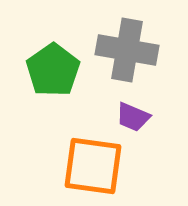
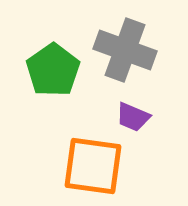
gray cross: moved 2 px left; rotated 10 degrees clockwise
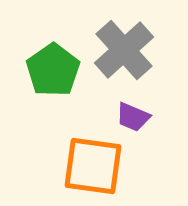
gray cross: moved 1 px left; rotated 28 degrees clockwise
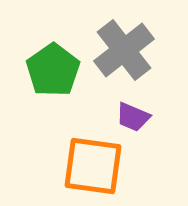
gray cross: rotated 4 degrees clockwise
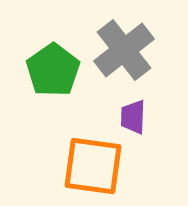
purple trapezoid: rotated 69 degrees clockwise
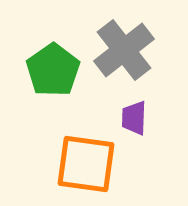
purple trapezoid: moved 1 px right, 1 px down
orange square: moved 7 px left, 2 px up
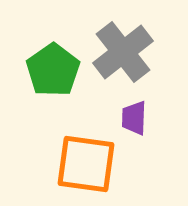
gray cross: moved 1 px left, 2 px down
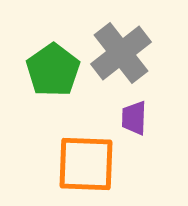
gray cross: moved 2 px left, 1 px down
orange square: rotated 6 degrees counterclockwise
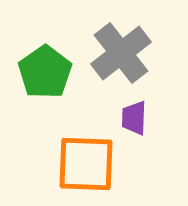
green pentagon: moved 8 px left, 2 px down
